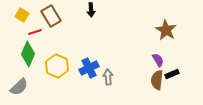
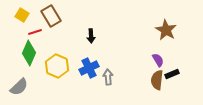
black arrow: moved 26 px down
green diamond: moved 1 px right, 1 px up
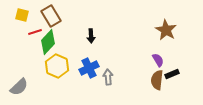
yellow square: rotated 16 degrees counterclockwise
green diamond: moved 19 px right, 11 px up; rotated 20 degrees clockwise
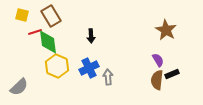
green diamond: rotated 50 degrees counterclockwise
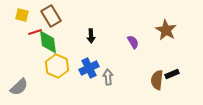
purple semicircle: moved 25 px left, 18 px up
